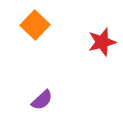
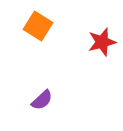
orange square: moved 3 px right, 1 px down; rotated 12 degrees counterclockwise
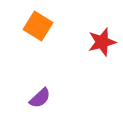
purple semicircle: moved 2 px left, 2 px up
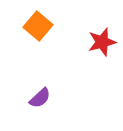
orange square: rotated 8 degrees clockwise
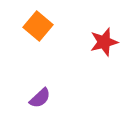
red star: moved 2 px right
